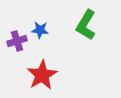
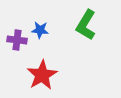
purple cross: moved 1 px up; rotated 24 degrees clockwise
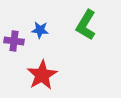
purple cross: moved 3 px left, 1 px down
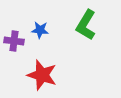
red star: rotated 24 degrees counterclockwise
